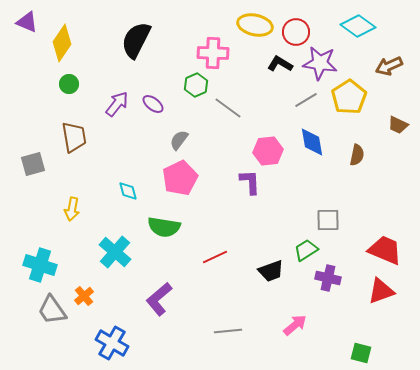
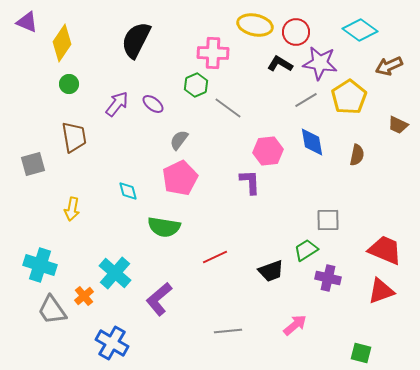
cyan diamond at (358, 26): moved 2 px right, 4 px down
cyan cross at (115, 252): moved 21 px down
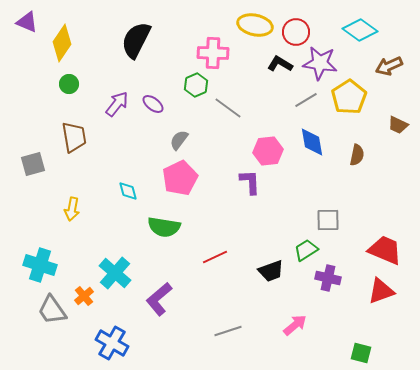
gray line at (228, 331): rotated 12 degrees counterclockwise
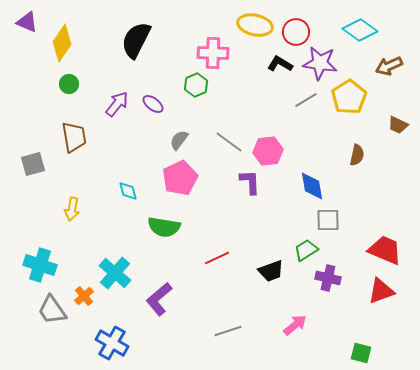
gray line at (228, 108): moved 1 px right, 34 px down
blue diamond at (312, 142): moved 44 px down
red line at (215, 257): moved 2 px right, 1 px down
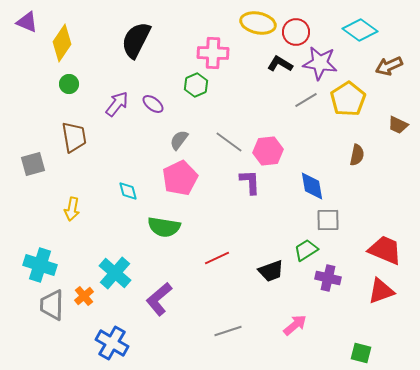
yellow ellipse at (255, 25): moved 3 px right, 2 px up
yellow pentagon at (349, 97): moved 1 px left, 2 px down
gray trapezoid at (52, 310): moved 5 px up; rotated 36 degrees clockwise
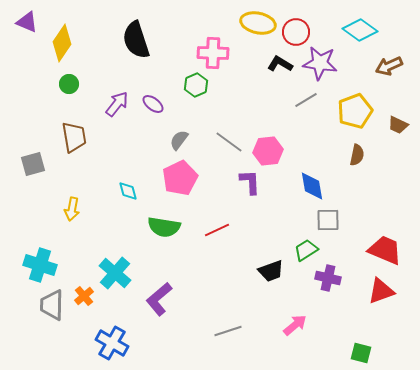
black semicircle at (136, 40): rotated 45 degrees counterclockwise
yellow pentagon at (348, 99): moved 7 px right, 12 px down; rotated 12 degrees clockwise
red line at (217, 258): moved 28 px up
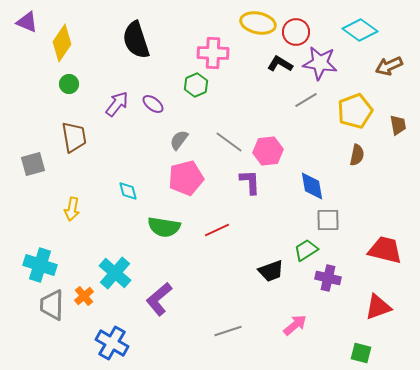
brown trapezoid at (398, 125): rotated 125 degrees counterclockwise
pink pentagon at (180, 178): moved 6 px right; rotated 12 degrees clockwise
red trapezoid at (385, 250): rotated 9 degrees counterclockwise
red triangle at (381, 291): moved 3 px left, 16 px down
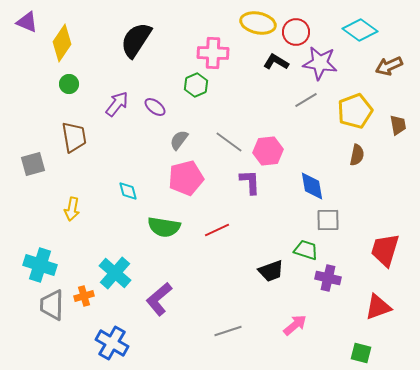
black semicircle at (136, 40): rotated 51 degrees clockwise
black L-shape at (280, 64): moved 4 px left, 2 px up
purple ellipse at (153, 104): moved 2 px right, 3 px down
green trapezoid at (306, 250): rotated 50 degrees clockwise
red trapezoid at (385, 250): rotated 87 degrees counterclockwise
orange cross at (84, 296): rotated 24 degrees clockwise
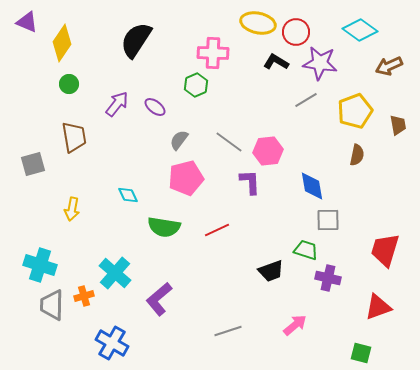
cyan diamond at (128, 191): moved 4 px down; rotated 10 degrees counterclockwise
